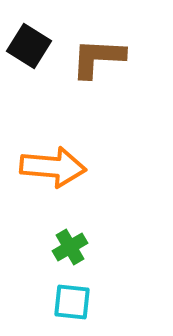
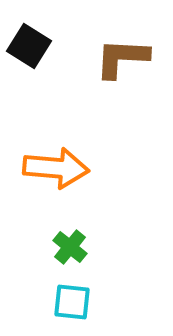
brown L-shape: moved 24 px right
orange arrow: moved 3 px right, 1 px down
green cross: rotated 20 degrees counterclockwise
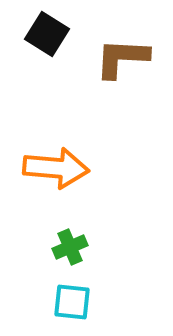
black square: moved 18 px right, 12 px up
green cross: rotated 28 degrees clockwise
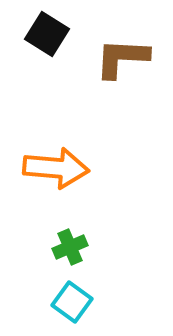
cyan square: rotated 30 degrees clockwise
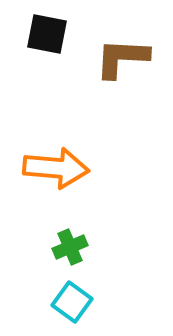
black square: rotated 21 degrees counterclockwise
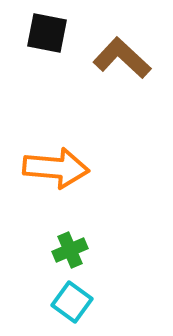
black square: moved 1 px up
brown L-shape: rotated 40 degrees clockwise
green cross: moved 3 px down
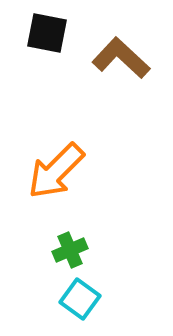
brown L-shape: moved 1 px left
orange arrow: moved 3 px down; rotated 130 degrees clockwise
cyan square: moved 8 px right, 3 px up
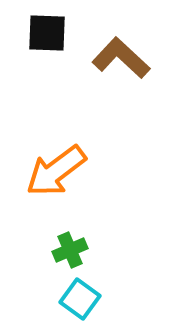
black square: rotated 9 degrees counterclockwise
orange arrow: rotated 8 degrees clockwise
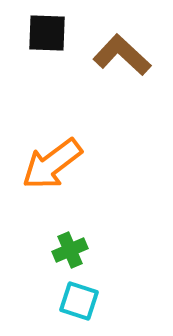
brown L-shape: moved 1 px right, 3 px up
orange arrow: moved 4 px left, 7 px up
cyan square: moved 1 px left, 2 px down; rotated 18 degrees counterclockwise
